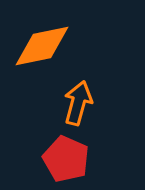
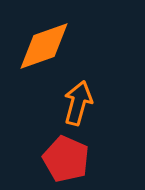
orange diamond: moved 2 px right; rotated 8 degrees counterclockwise
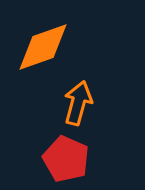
orange diamond: moved 1 px left, 1 px down
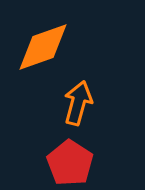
red pentagon: moved 4 px right, 4 px down; rotated 9 degrees clockwise
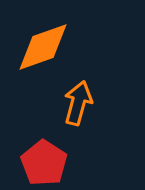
red pentagon: moved 26 px left
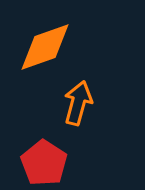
orange diamond: moved 2 px right
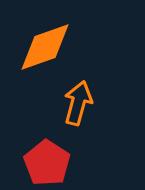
red pentagon: moved 3 px right
